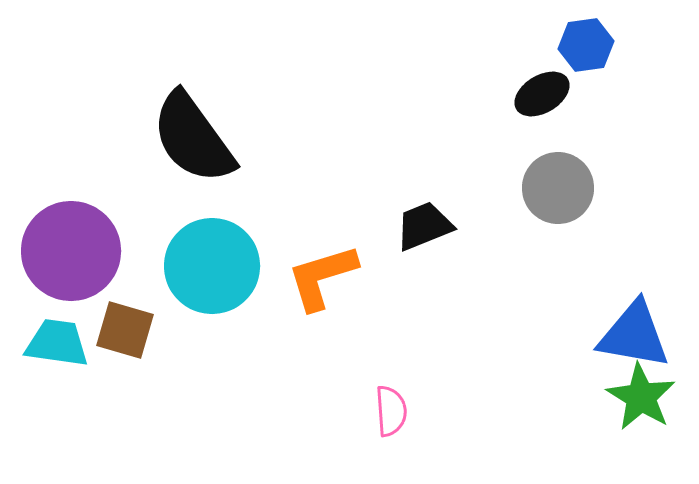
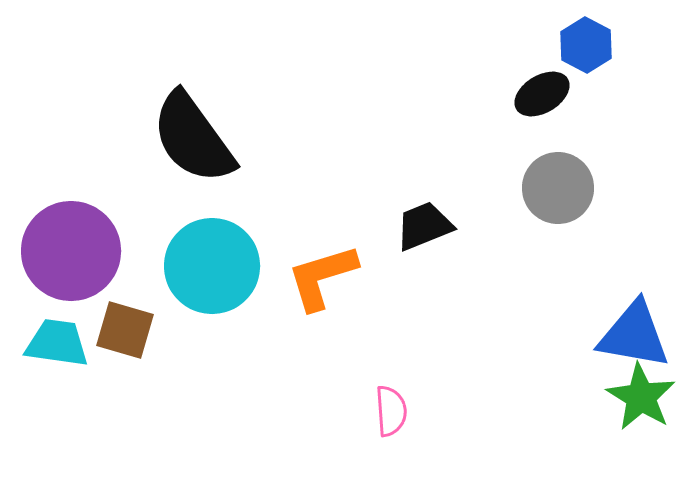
blue hexagon: rotated 24 degrees counterclockwise
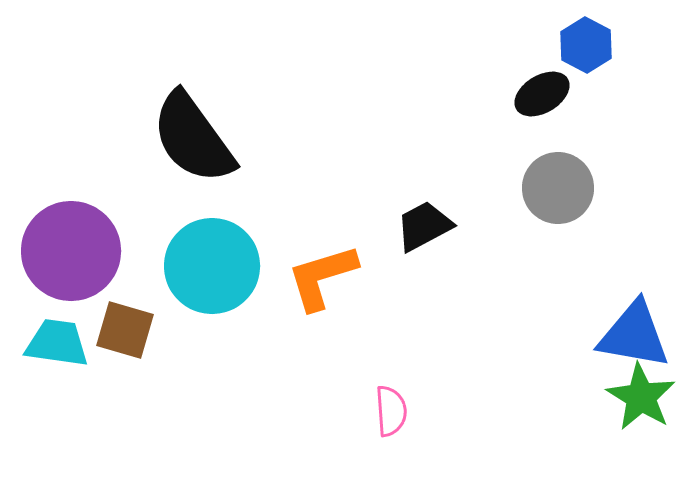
black trapezoid: rotated 6 degrees counterclockwise
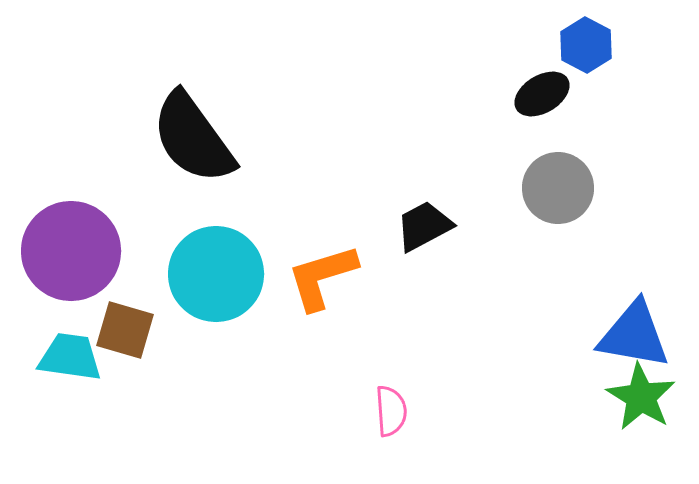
cyan circle: moved 4 px right, 8 px down
cyan trapezoid: moved 13 px right, 14 px down
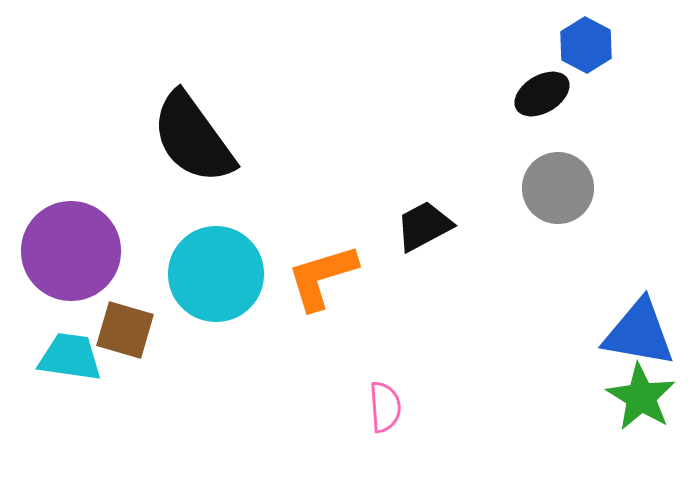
blue triangle: moved 5 px right, 2 px up
pink semicircle: moved 6 px left, 4 px up
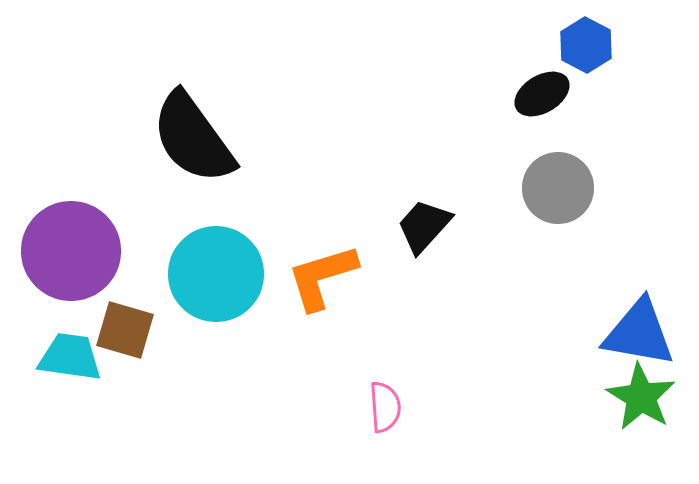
black trapezoid: rotated 20 degrees counterclockwise
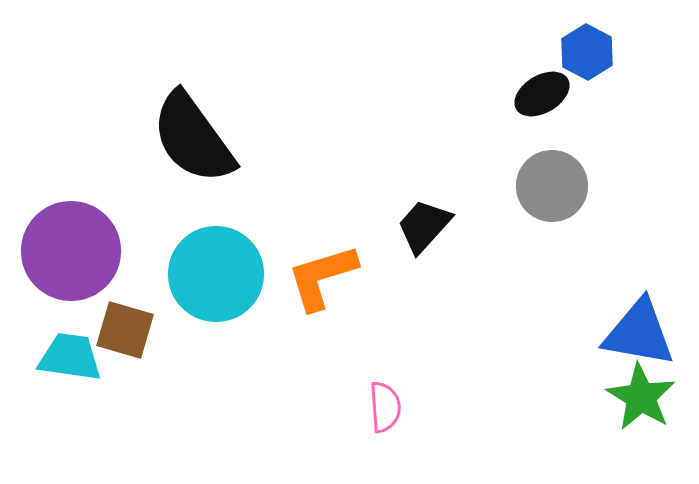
blue hexagon: moved 1 px right, 7 px down
gray circle: moved 6 px left, 2 px up
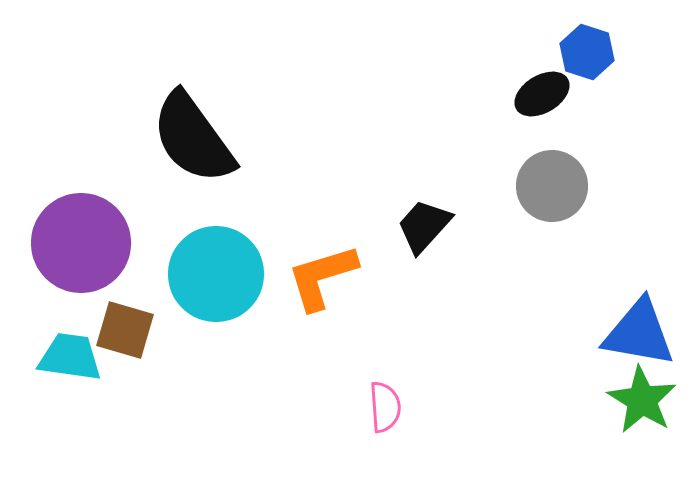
blue hexagon: rotated 10 degrees counterclockwise
purple circle: moved 10 px right, 8 px up
green star: moved 1 px right, 3 px down
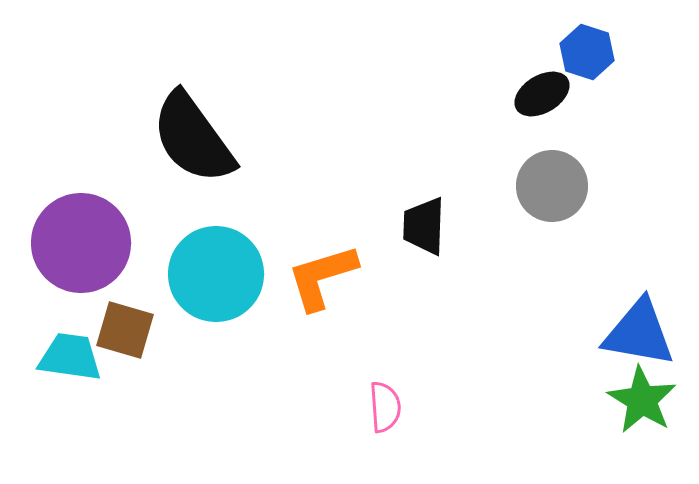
black trapezoid: rotated 40 degrees counterclockwise
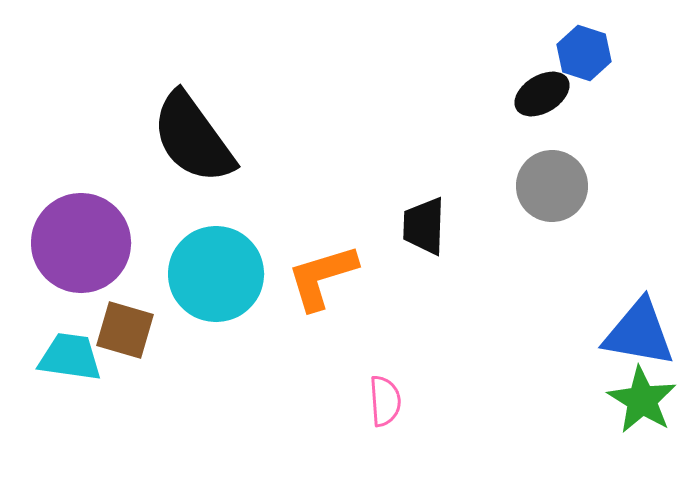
blue hexagon: moved 3 px left, 1 px down
pink semicircle: moved 6 px up
